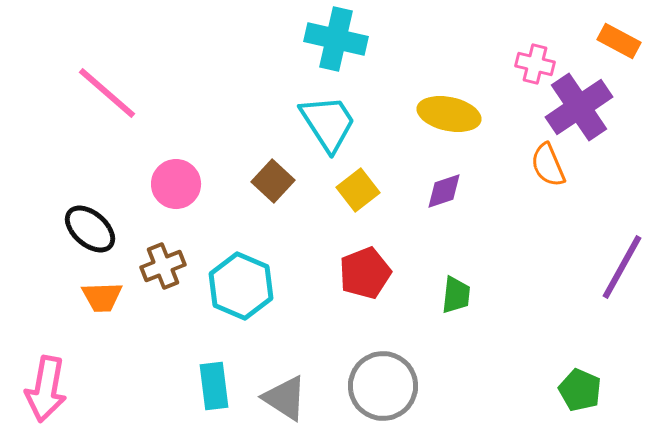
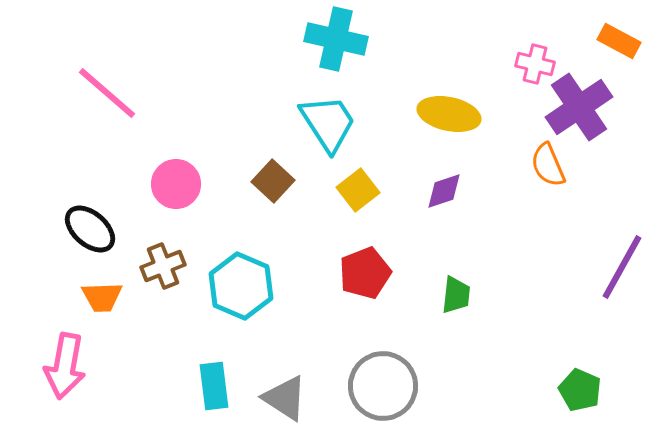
pink arrow: moved 19 px right, 23 px up
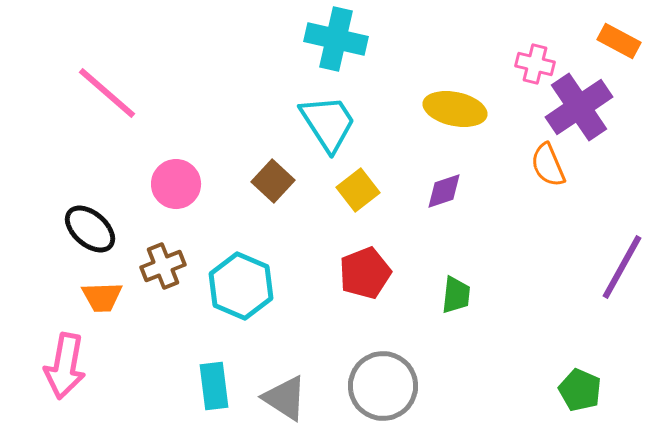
yellow ellipse: moved 6 px right, 5 px up
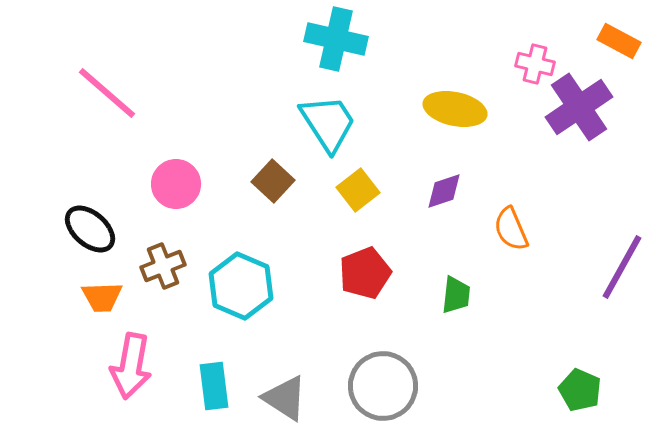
orange semicircle: moved 37 px left, 64 px down
pink arrow: moved 66 px right
